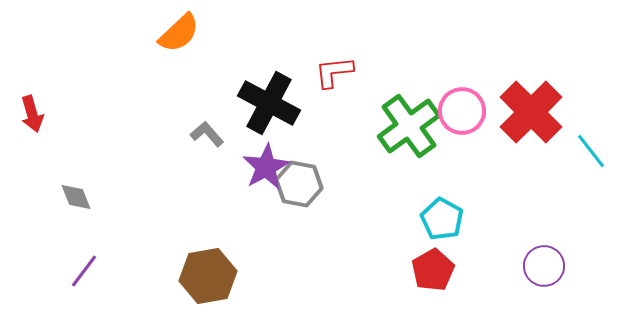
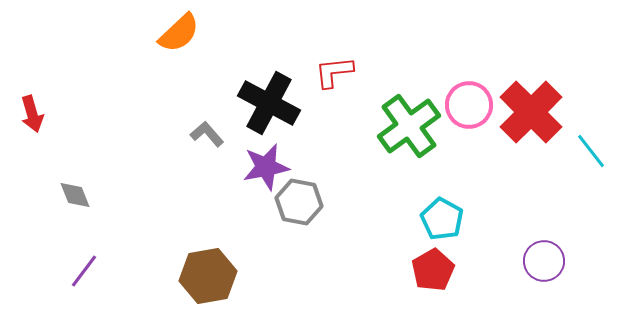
pink circle: moved 7 px right, 6 px up
purple star: rotated 18 degrees clockwise
gray hexagon: moved 18 px down
gray diamond: moved 1 px left, 2 px up
purple circle: moved 5 px up
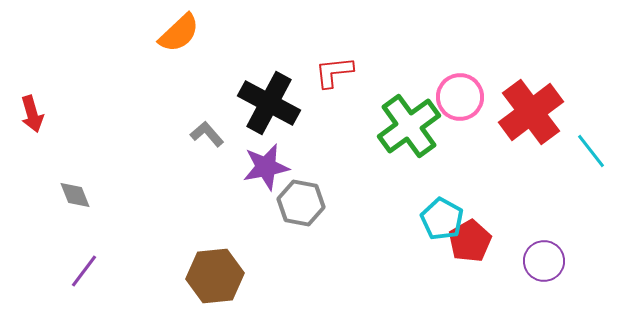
pink circle: moved 9 px left, 8 px up
red cross: rotated 8 degrees clockwise
gray hexagon: moved 2 px right, 1 px down
red pentagon: moved 37 px right, 29 px up
brown hexagon: moved 7 px right; rotated 4 degrees clockwise
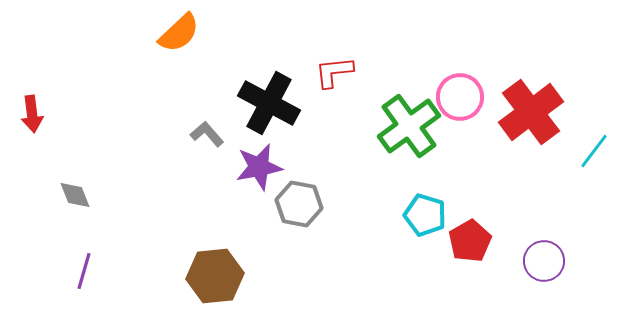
red arrow: rotated 9 degrees clockwise
cyan line: moved 3 px right; rotated 75 degrees clockwise
purple star: moved 7 px left
gray hexagon: moved 2 px left, 1 px down
cyan pentagon: moved 17 px left, 4 px up; rotated 12 degrees counterclockwise
purple line: rotated 21 degrees counterclockwise
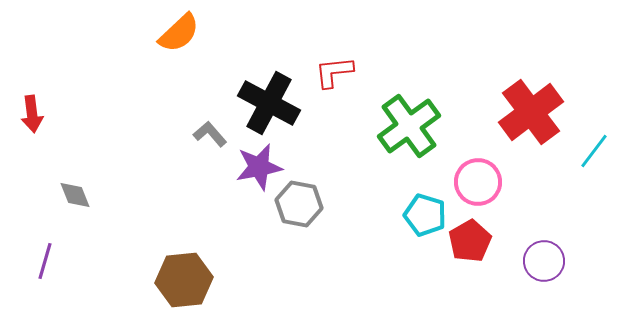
pink circle: moved 18 px right, 85 px down
gray L-shape: moved 3 px right
purple line: moved 39 px left, 10 px up
brown hexagon: moved 31 px left, 4 px down
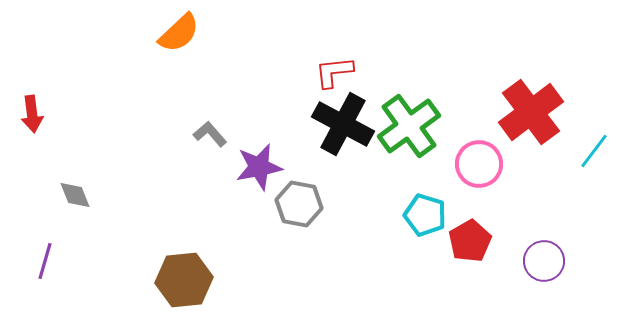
black cross: moved 74 px right, 21 px down
pink circle: moved 1 px right, 18 px up
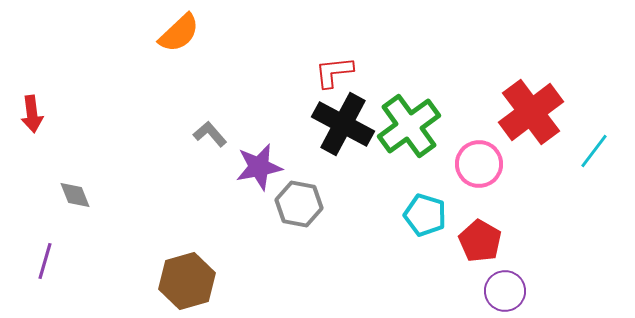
red pentagon: moved 10 px right; rotated 12 degrees counterclockwise
purple circle: moved 39 px left, 30 px down
brown hexagon: moved 3 px right, 1 px down; rotated 10 degrees counterclockwise
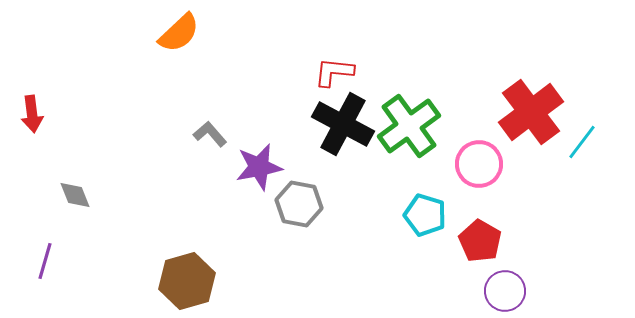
red L-shape: rotated 12 degrees clockwise
cyan line: moved 12 px left, 9 px up
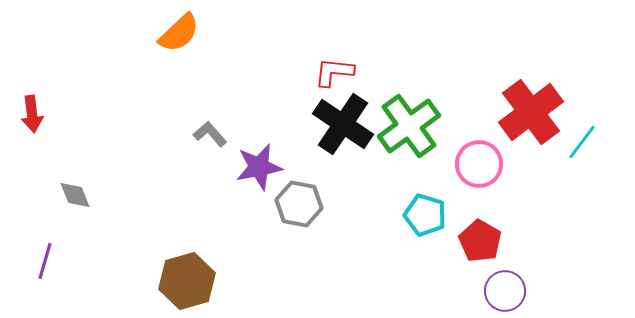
black cross: rotated 6 degrees clockwise
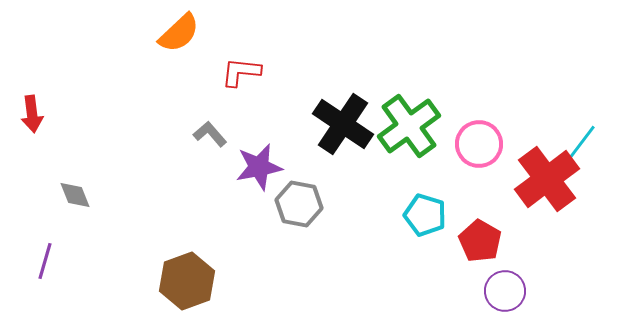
red L-shape: moved 93 px left
red cross: moved 16 px right, 67 px down
pink circle: moved 20 px up
brown hexagon: rotated 4 degrees counterclockwise
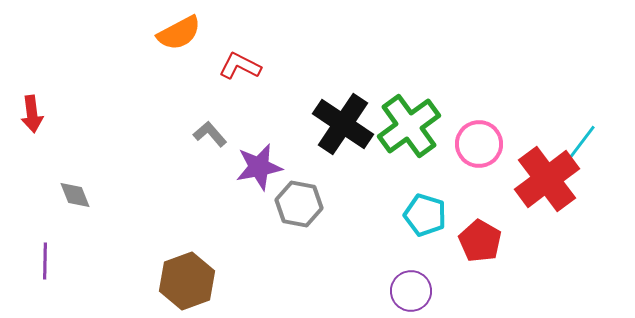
orange semicircle: rotated 15 degrees clockwise
red L-shape: moved 1 px left, 6 px up; rotated 21 degrees clockwise
purple line: rotated 15 degrees counterclockwise
purple circle: moved 94 px left
